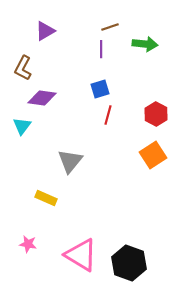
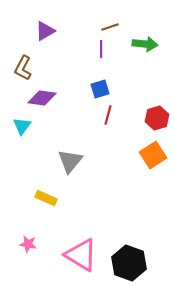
red hexagon: moved 1 px right, 4 px down; rotated 15 degrees clockwise
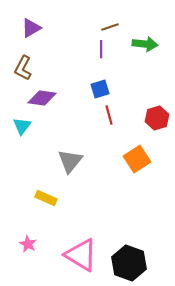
purple triangle: moved 14 px left, 3 px up
red line: moved 1 px right; rotated 30 degrees counterclockwise
orange square: moved 16 px left, 4 px down
pink star: rotated 18 degrees clockwise
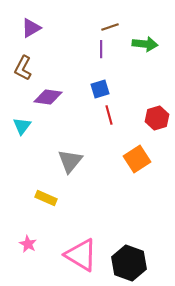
purple diamond: moved 6 px right, 1 px up
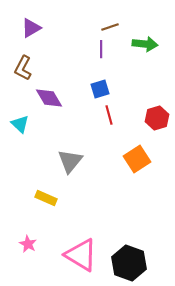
purple diamond: moved 1 px right, 1 px down; rotated 52 degrees clockwise
cyan triangle: moved 2 px left, 2 px up; rotated 24 degrees counterclockwise
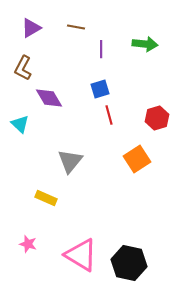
brown line: moved 34 px left; rotated 30 degrees clockwise
pink star: rotated 12 degrees counterclockwise
black hexagon: rotated 8 degrees counterclockwise
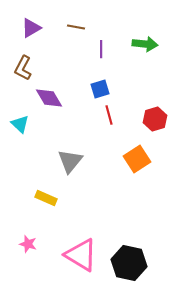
red hexagon: moved 2 px left, 1 px down
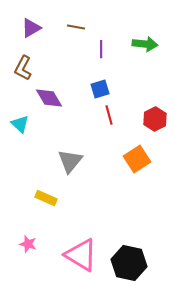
red hexagon: rotated 10 degrees counterclockwise
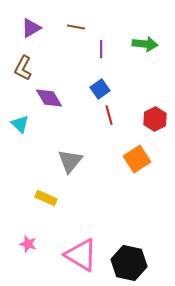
blue square: rotated 18 degrees counterclockwise
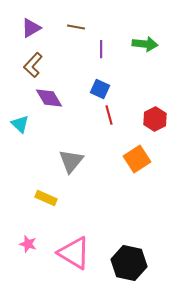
brown L-shape: moved 10 px right, 3 px up; rotated 15 degrees clockwise
blue square: rotated 30 degrees counterclockwise
gray triangle: moved 1 px right
pink triangle: moved 7 px left, 2 px up
